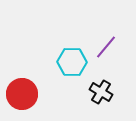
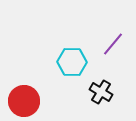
purple line: moved 7 px right, 3 px up
red circle: moved 2 px right, 7 px down
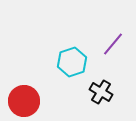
cyan hexagon: rotated 20 degrees counterclockwise
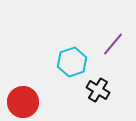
black cross: moved 3 px left, 2 px up
red circle: moved 1 px left, 1 px down
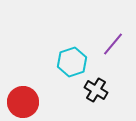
black cross: moved 2 px left
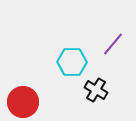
cyan hexagon: rotated 20 degrees clockwise
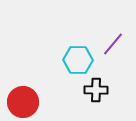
cyan hexagon: moved 6 px right, 2 px up
black cross: rotated 30 degrees counterclockwise
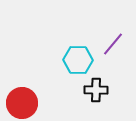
red circle: moved 1 px left, 1 px down
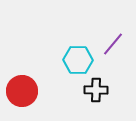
red circle: moved 12 px up
